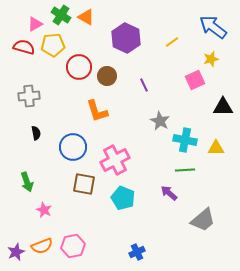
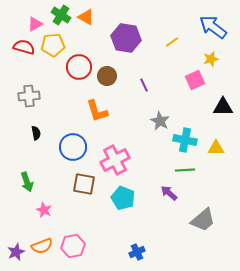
purple hexagon: rotated 16 degrees counterclockwise
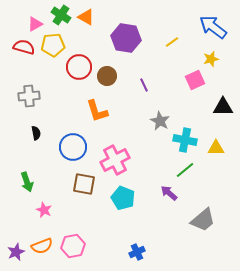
green line: rotated 36 degrees counterclockwise
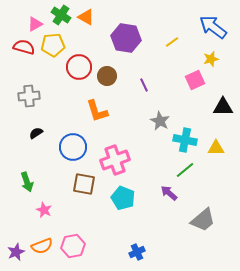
black semicircle: rotated 112 degrees counterclockwise
pink cross: rotated 8 degrees clockwise
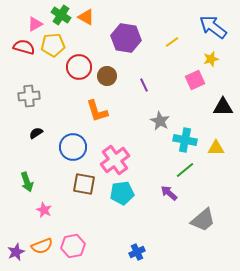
pink cross: rotated 16 degrees counterclockwise
cyan pentagon: moved 1 px left, 5 px up; rotated 30 degrees counterclockwise
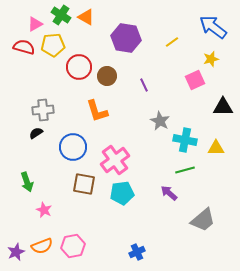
gray cross: moved 14 px right, 14 px down
green line: rotated 24 degrees clockwise
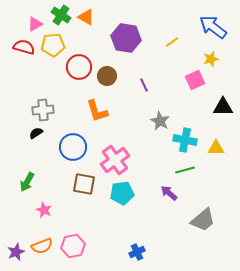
green arrow: rotated 48 degrees clockwise
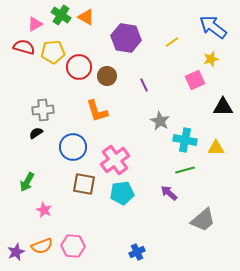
yellow pentagon: moved 7 px down
pink hexagon: rotated 15 degrees clockwise
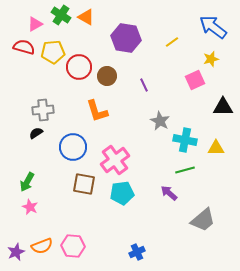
pink star: moved 14 px left, 3 px up
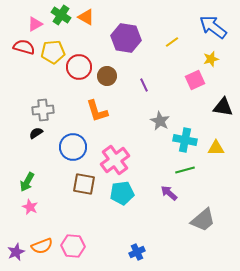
black triangle: rotated 10 degrees clockwise
